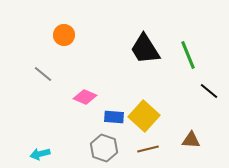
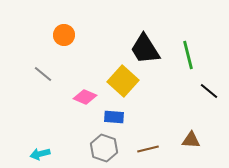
green line: rotated 8 degrees clockwise
yellow square: moved 21 px left, 35 px up
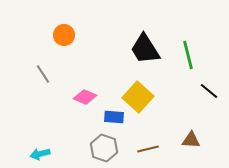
gray line: rotated 18 degrees clockwise
yellow square: moved 15 px right, 16 px down
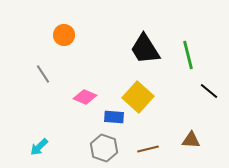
cyan arrow: moved 1 px left, 7 px up; rotated 30 degrees counterclockwise
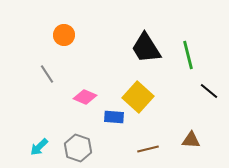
black trapezoid: moved 1 px right, 1 px up
gray line: moved 4 px right
gray hexagon: moved 26 px left
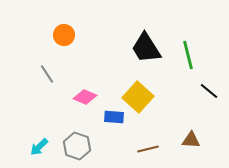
gray hexagon: moved 1 px left, 2 px up
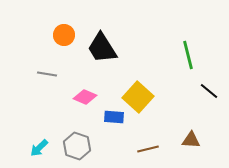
black trapezoid: moved 44 px left
gray line: rotated 48 degrees counterclockwise
cyan arrow: moved 1 px down
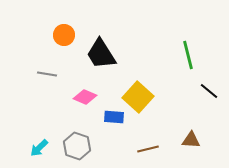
black trapezoid: moved 1 px left, 6 px down
